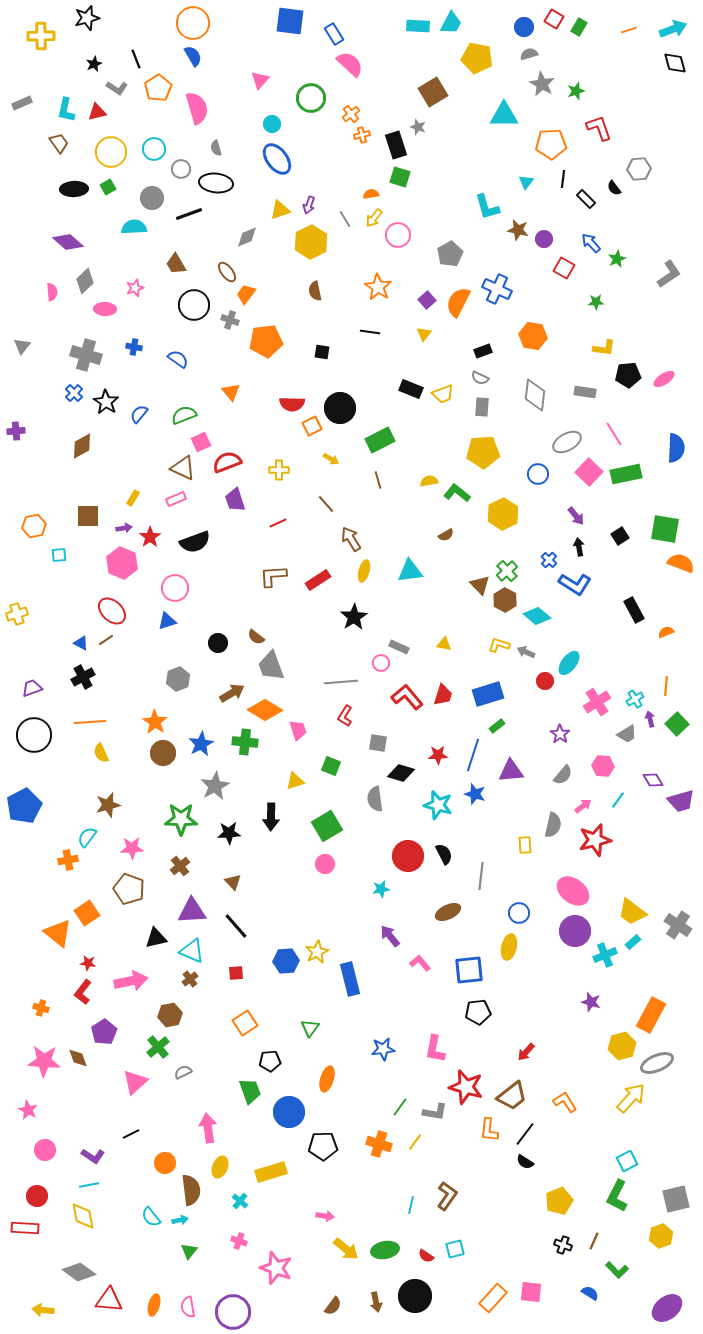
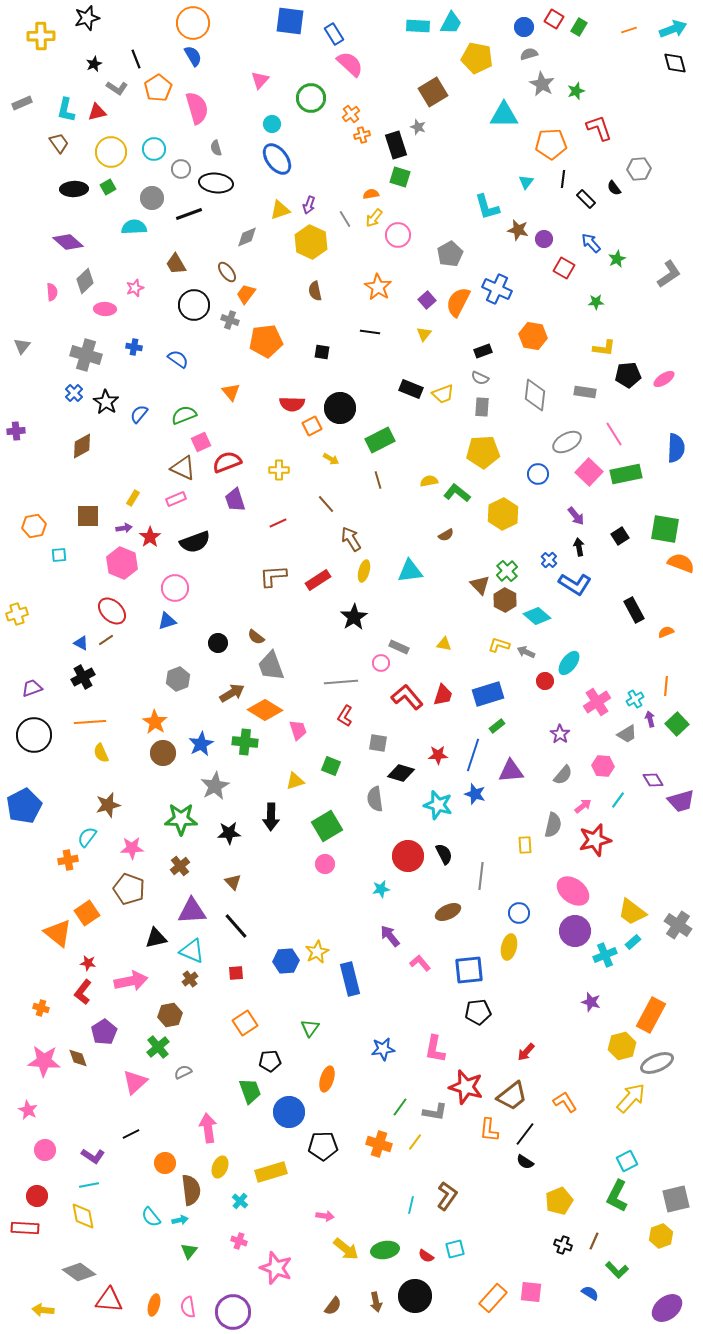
yellow hexagon at (311, 242): rotated 8 degrees counterclockwise
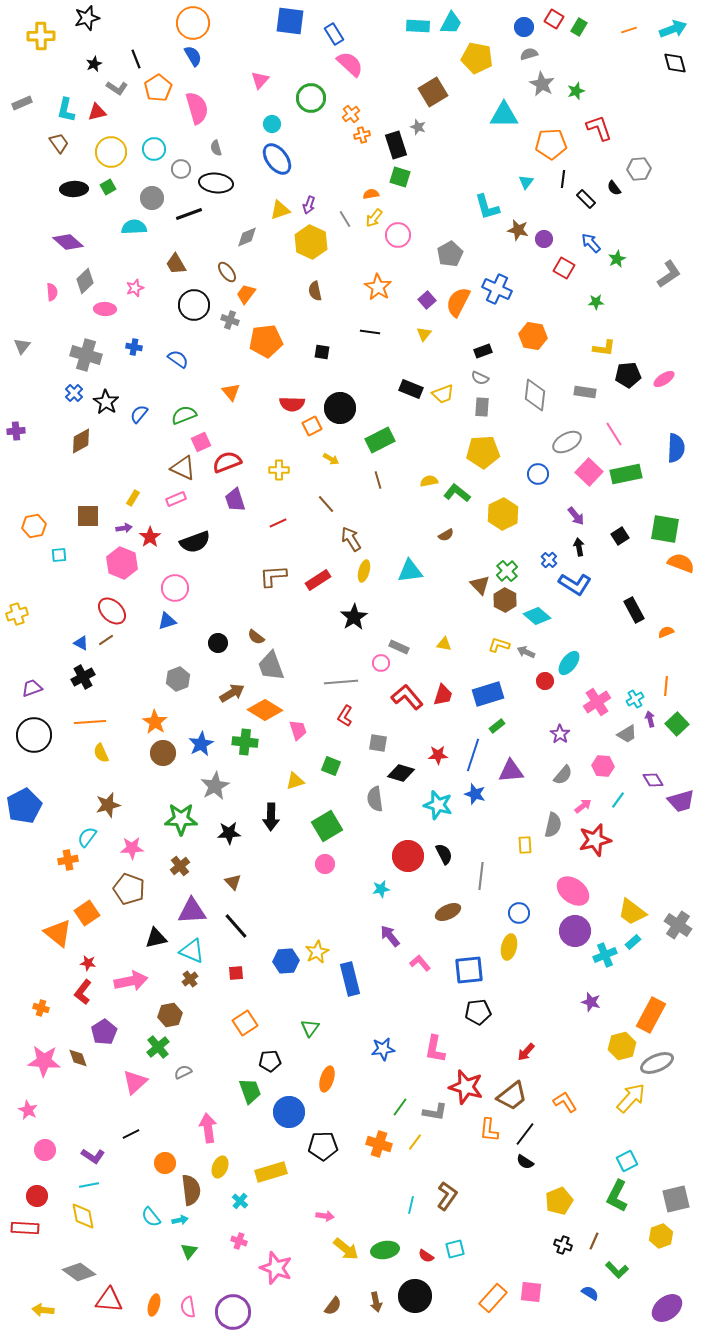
brown diamond at (82, 446): moved 1 px left, 5 px up
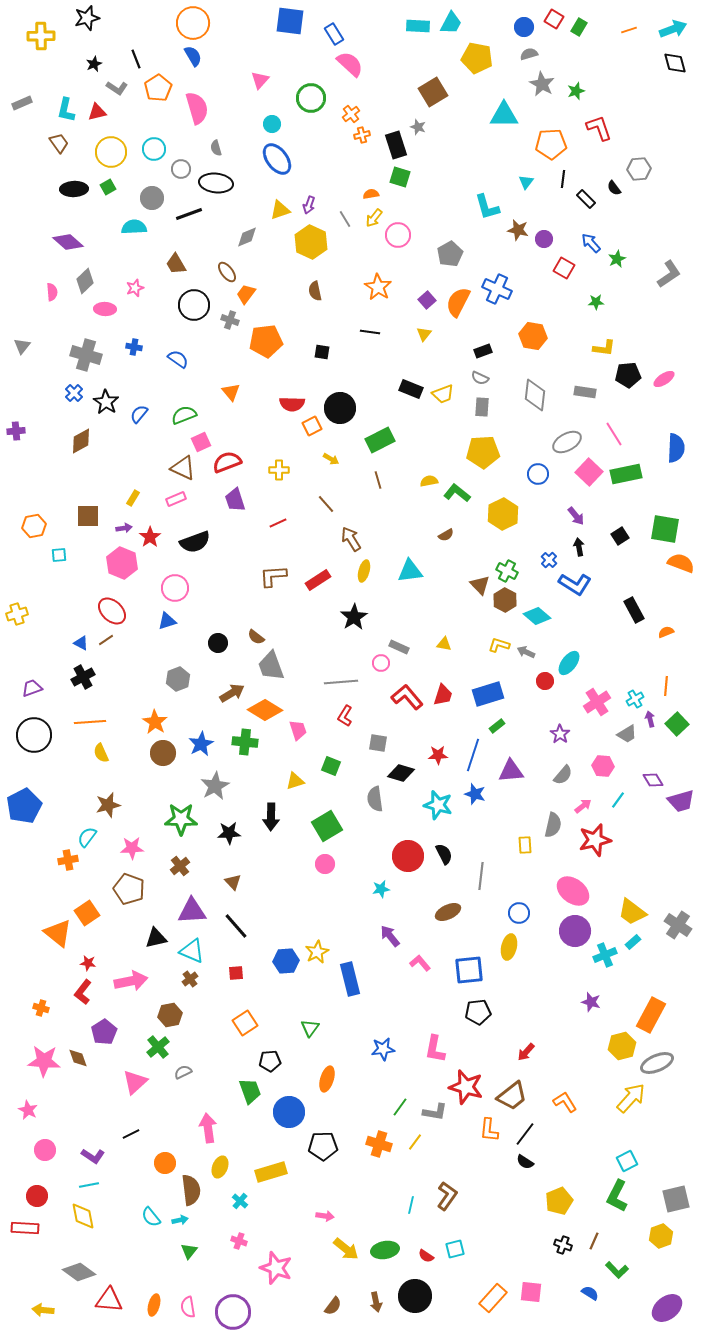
green cross at (507, 571): rotated 20 degrees counterclockwise
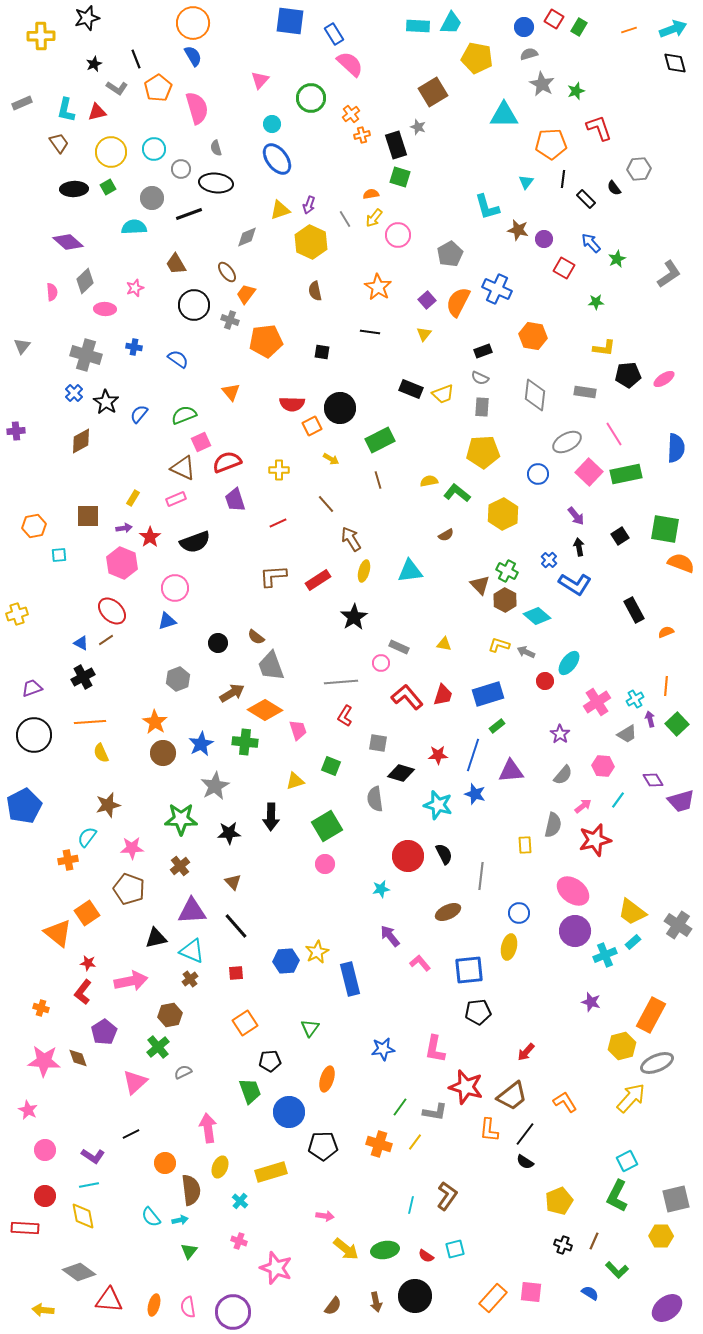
red circle at (37, 1196): moved 8 px right
yellow hexagon at (661, 1236): rotated 20 degrees clockwise
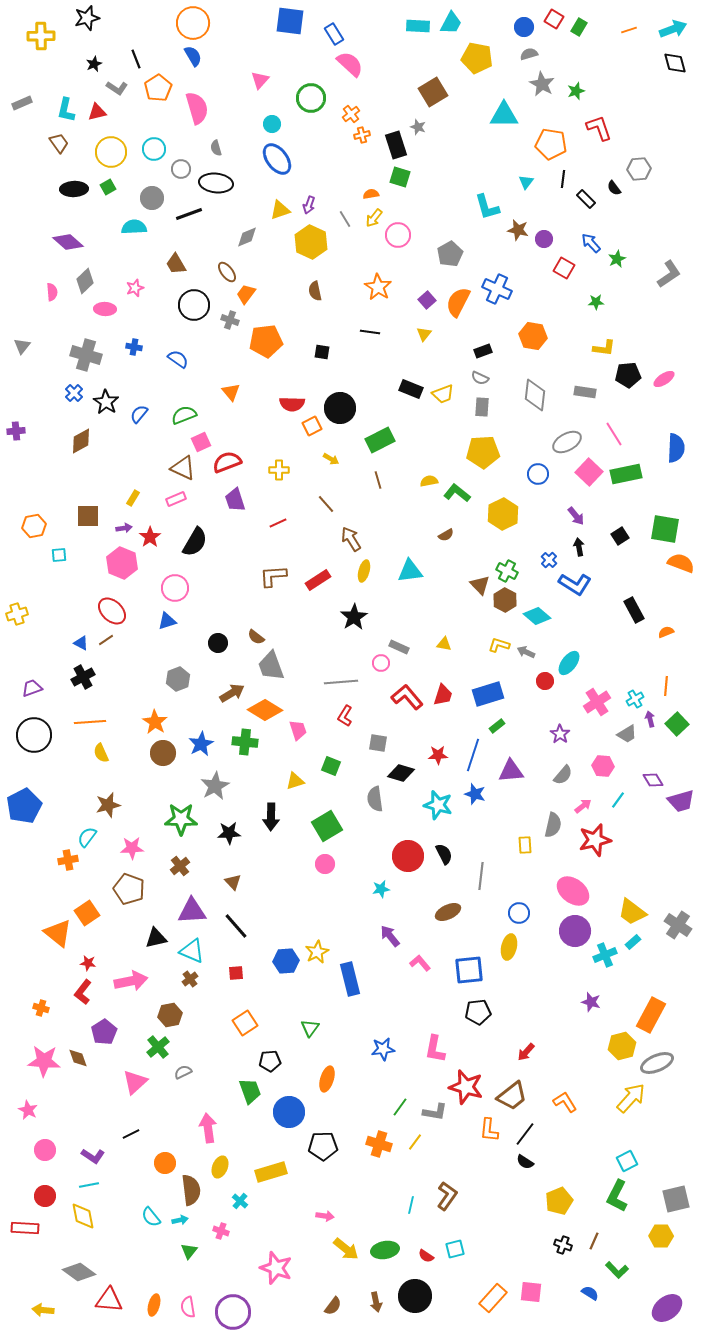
orange pentagon at (551, 144): rotated 12 degrees clockwise
black semicircle at (195, 542): rotated 40 degrees counterclockwise
pink cross at (239, 1241): moved 18 px left, 10 px up
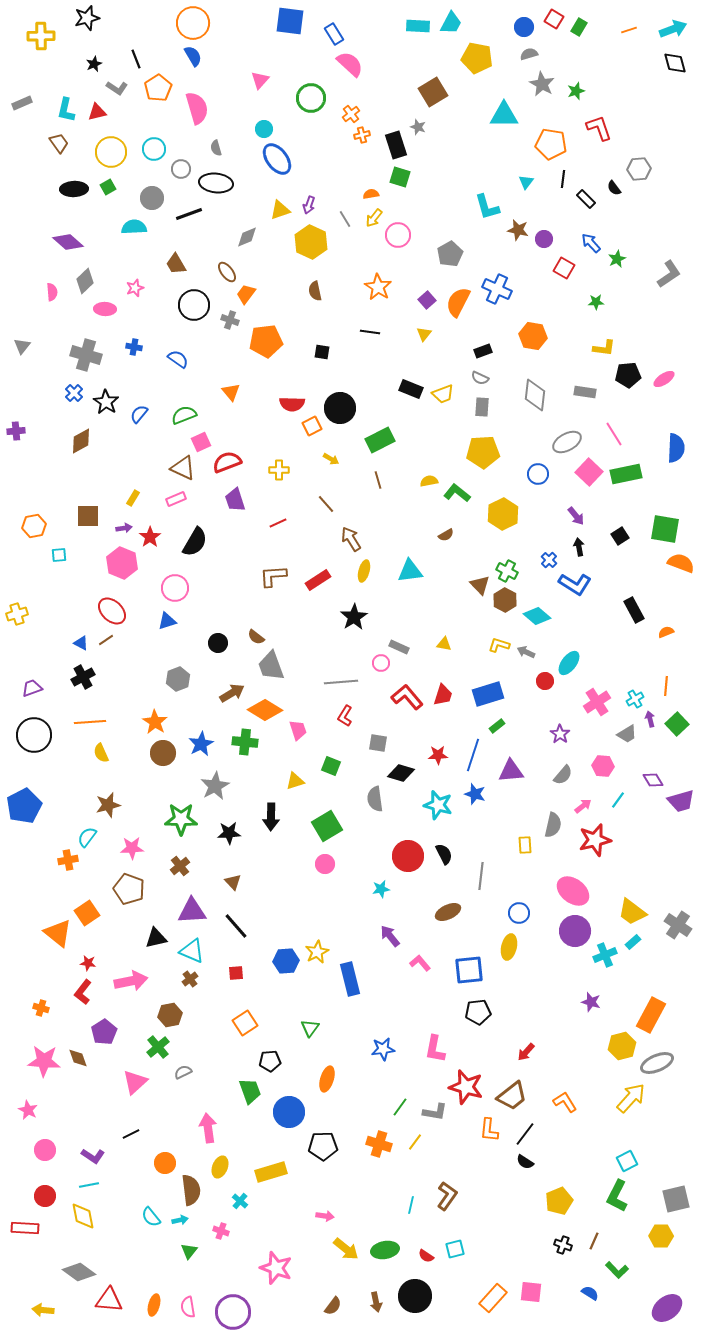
cyan circle at (272, 124): moved 8 px left, 5 px down
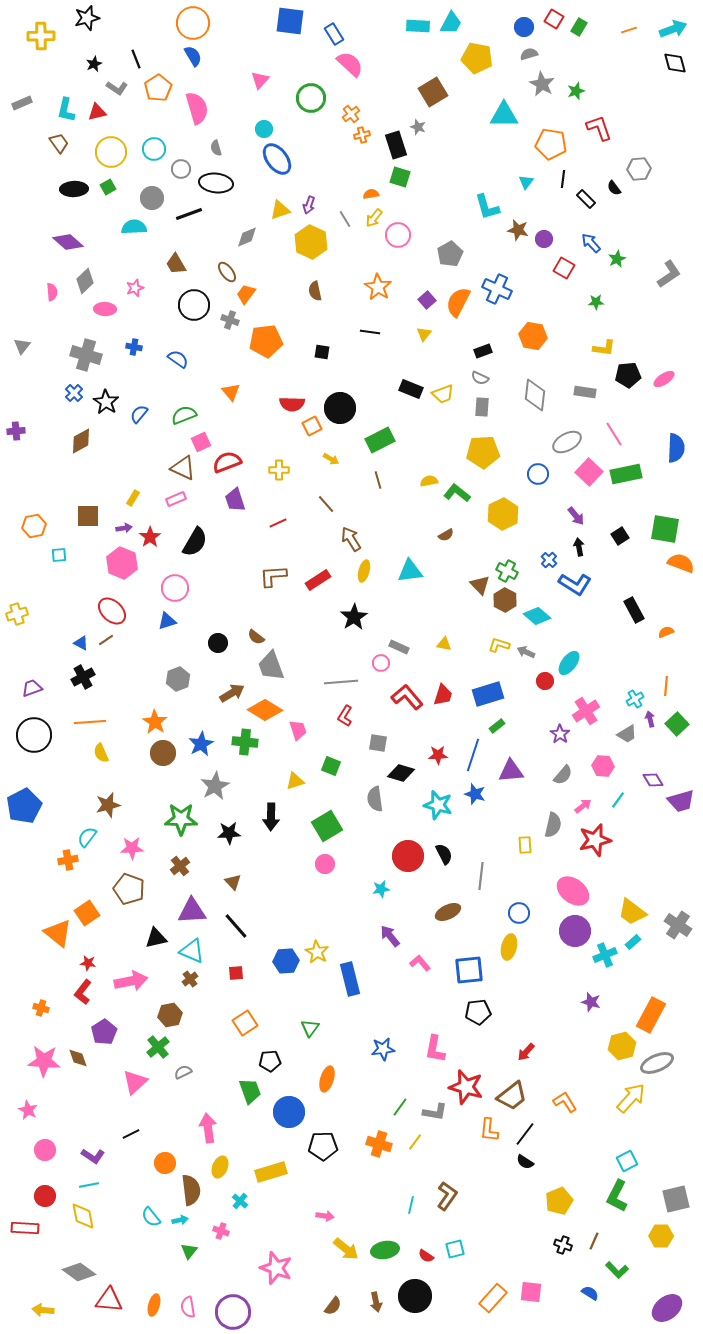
pink cross at (597, 702): moved 11 px left, 9 px down
yellow star at (317, 952): rotated 15 degrees counterclockwise
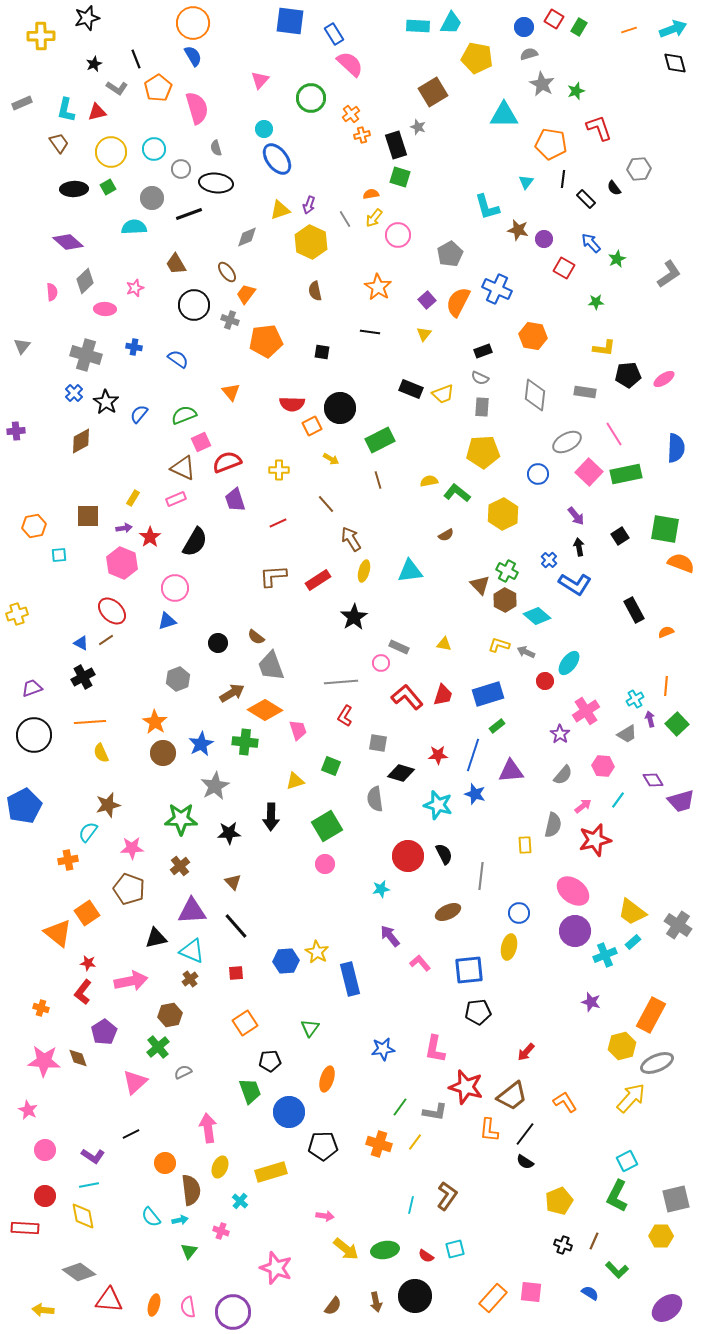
cyan semicircle at (87, 837): moved 1 px right, 5 px up
